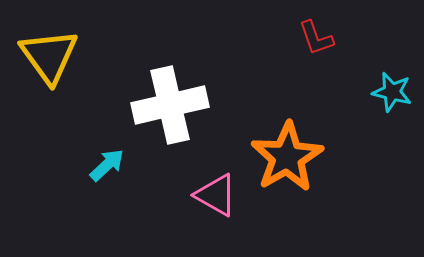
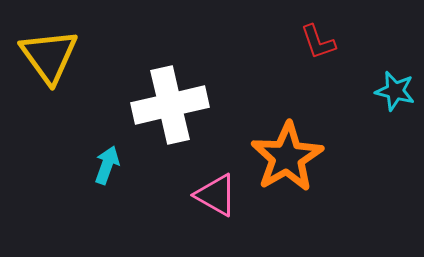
red L-shape: moved 2 px right, 4 px down
cyan star: moved 3 px right, 1 px up
cyan arrow: rotated 27 degrees counterclockwise
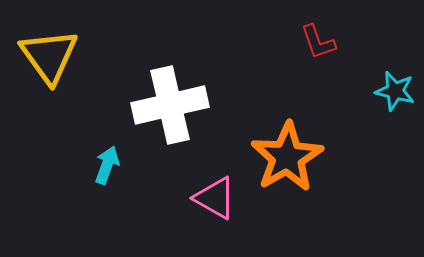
pink triangle: moved 1 px left, 3 px down
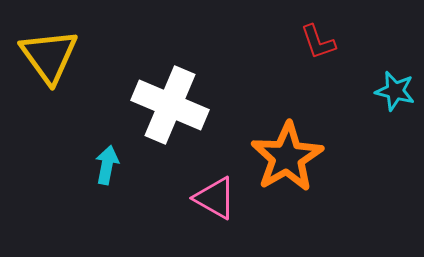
white cross: rotated 36 degrees clockwise
cyan arrow: rotated 9 degrees counterclockwise
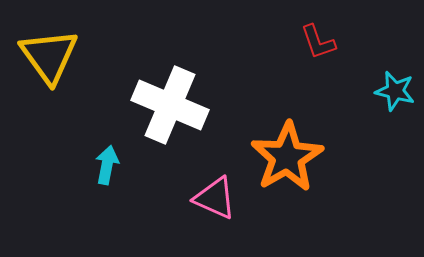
pink triangle: rotated 6 degrees counterclockwise
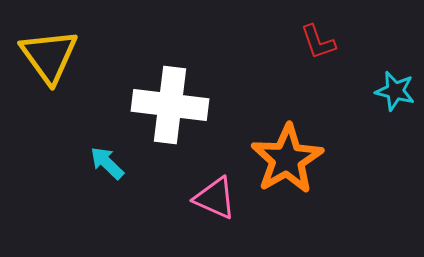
white cross: rotated 16 degrees counterclockwise
orange star: moved 2 px down
cyan arrow: moved 2 px up; rotated 57 degrees counterclockwise
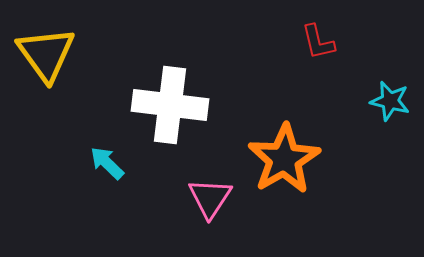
red L-shape: rotated 6 degrees clockwise
yellow triangle: moved 3 px left, 2 px up
cyan star: moved 5 px left, 10 px down
orange star: moved 3 px left
pink triangle: moved 5 px left; rotated 39 degrees clockwise
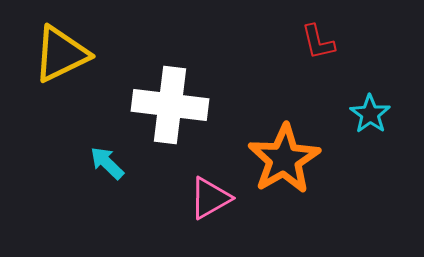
yellow triangle: moved 15 px right; rotated 40 degrees clockwise
cyan star: moved 20 px left, 13 px down; rotated 21 degrees clockwise
pink triangle: rotated 27 degrees clockwise
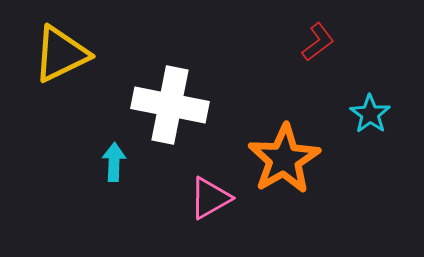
red L-shape: rotated 114 degrees counterclockwise
white cross: rotated 4 degrees clockwise
cyan arrow: moved 7 px right, 1 px up; rotated 48 degrees clockwise
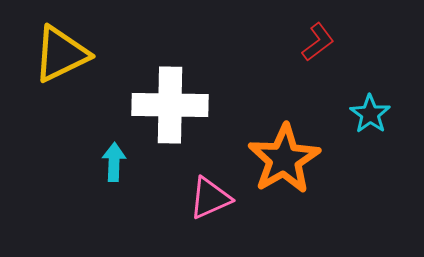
white cross: rotated 10 degrees counterclockwise
pink triangle: rotated 6 degrees clockwise
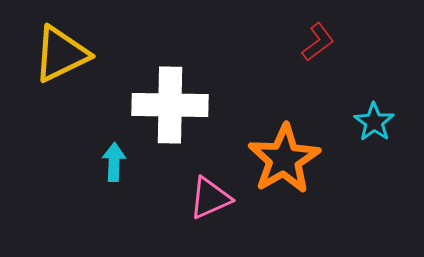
cyan star: moved 4 px right, 8 px down
